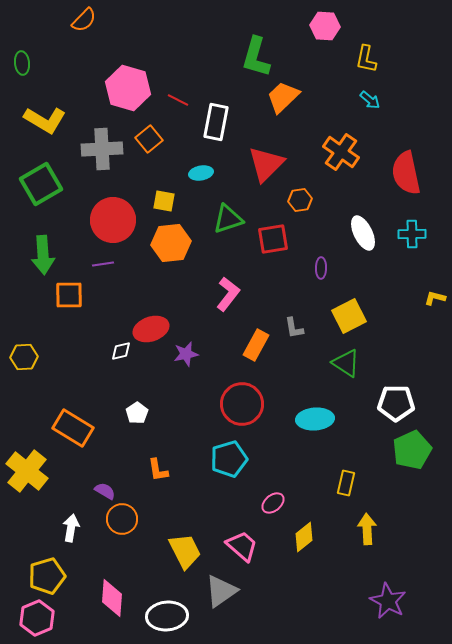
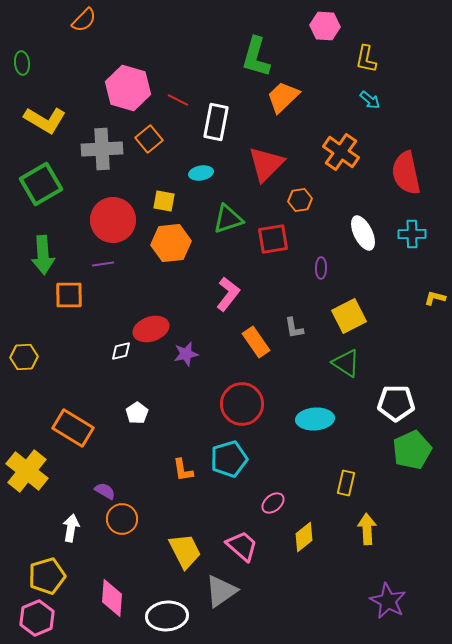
orange rectangle at (256, 345): moved 3 px up; rotated 64 degrees counterclockwise
orange L-shape at (158, 470): moved 25 px right
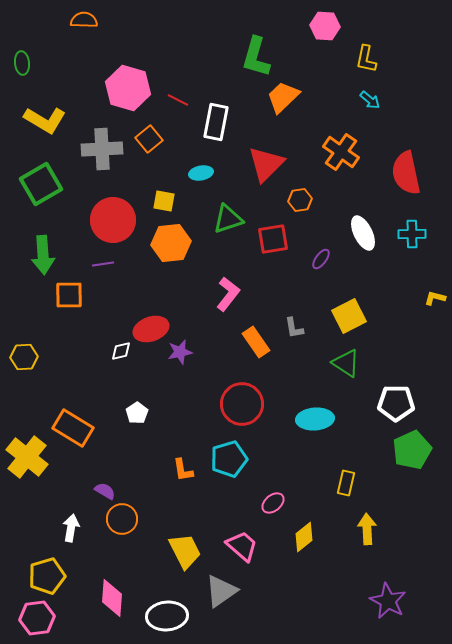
orange semicircle at (84, 20): rotated 132 degrees counterclockwise
purple ellipse at (321, 268): moved 9 px up; rotated 35 degrees clockwise
purple star at (186, 354): moved 6 px left, 2 px up
yellow cross at (27, 471): moved 14 px up
pink hexagon at (37, 618): rotated 16 degrees clockwise
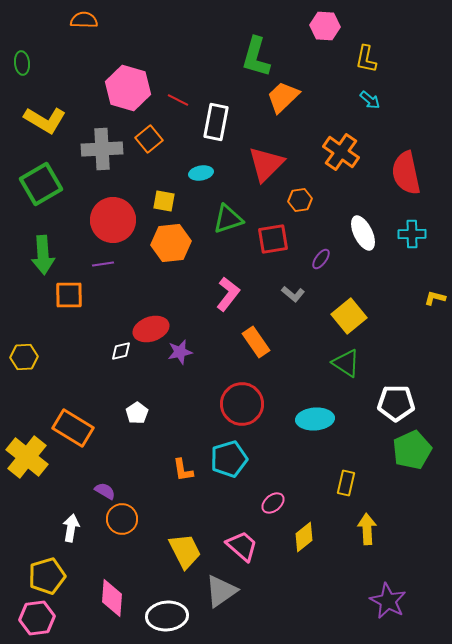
yellow square at (349, 316): rotated 12 degrees counterclockwise
gray L-shape at (294, 328): moved 1 px left, 34 px up; rotated 40 degrees counterclockwise
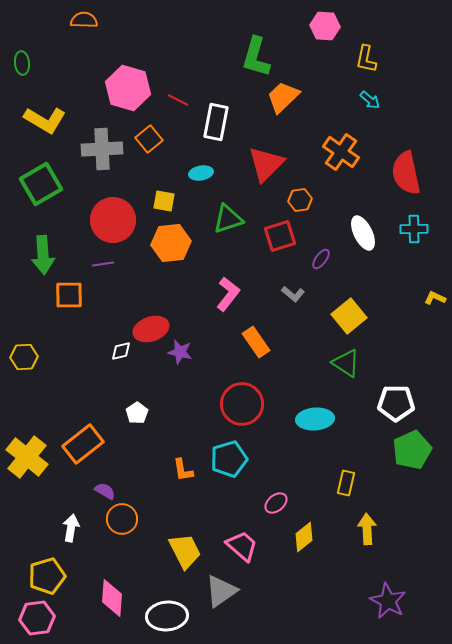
cyan cross at (412, 234): moved 2 px right, 5 px up
red square at (273, 239): moved 7 px right, 3 px up; rotated 8 degrees counterclockwise
yellow L-shape at (435, 298): rotated 10 degrees clockwise
purple star at (180, 352): rotated 25 degrees clockwise
orange rectangle at (73, 428): moved 10 px right, 16 px down; rotated 69 degrees counterclockwise
pink ellipse at (273, 503): moved 3 px right
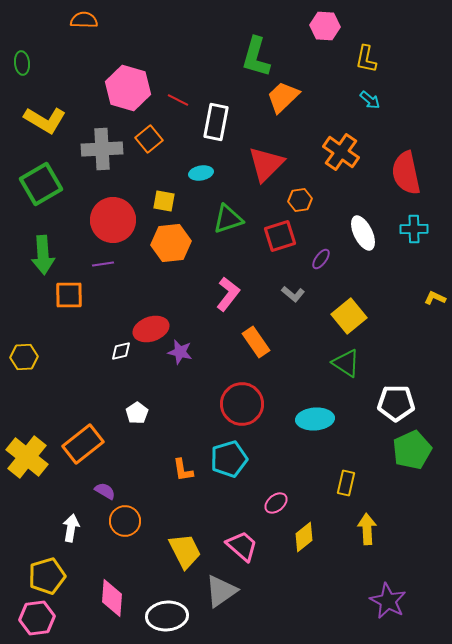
orange circle at (122, 519): moved 3 px right, 2 px down
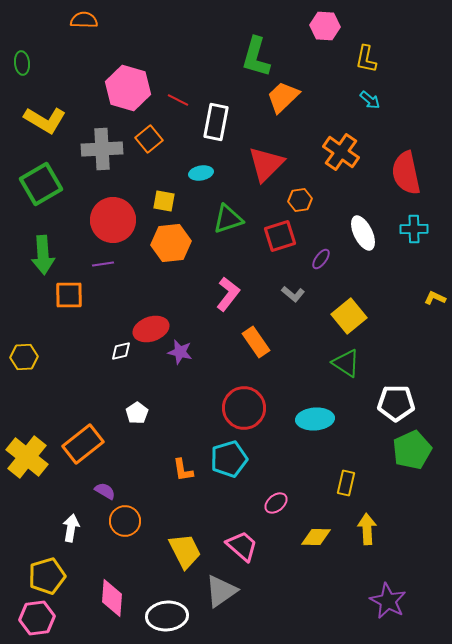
red circle at (242, 404): moved 2 px right, 4 px down
yellow diamond at (304, 537): moved 12 px right; rotated 40 degrees clockwise
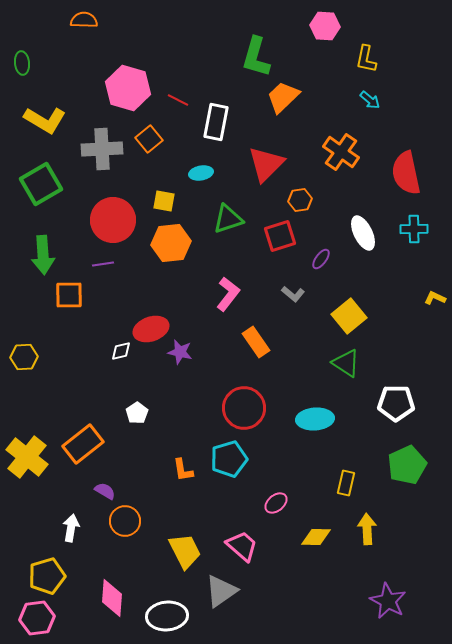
green pentagon at (412, 450): moved 5 px left, 15 px down
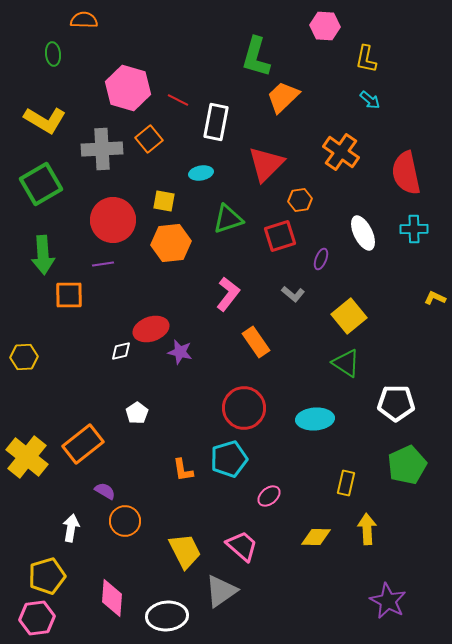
green ellipse at (22, 63): moved 31 px right, 9 px up
purple ellipse at (321, 259): rotated 15 degrees counterclockwise
pink ellipse at (276, 503): moved 7 px left, 7 px up
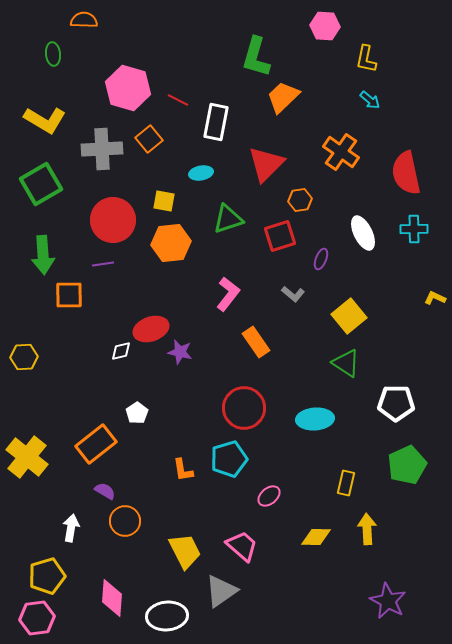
orange rectangle at (83, 444): moved 13 px right
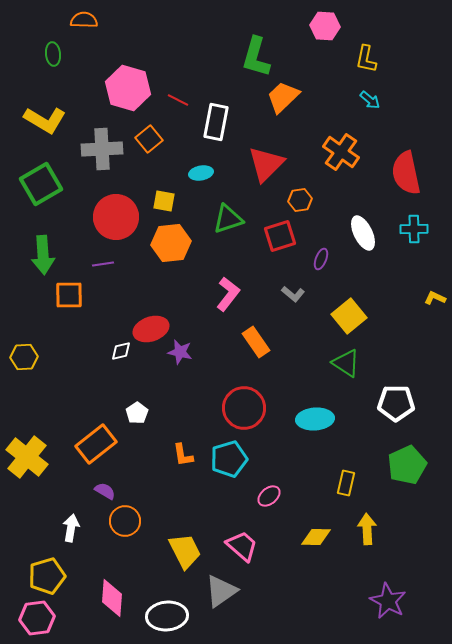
red circle at (113, 220): moved 3 px right, 3 px up
orange L-shape at (183, 470): moved 15 px up
